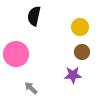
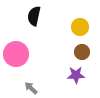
purple star: moved 3 px right
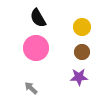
black semicircle: moved 4 px right, 2 px down; rotated 42 degrees counterclockwise
yellow circle: moved 2 px right
pink circle: moved 20 px right, 6 px up
purple star: moved 3 px right, 2 px down
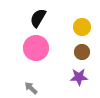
black semicircle: rotated 60 degrees clockwise
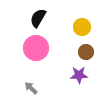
brown circle: moved 4 px right
purple star: moved 2 px up
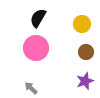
yellow circle: moved 3 px up
purple star: moved 6 px right, 6 px down; rotated 18 degrees counterclockwise
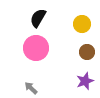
brown circle: moved 1 px right
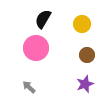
black semicircle: moved 5 px right, 1 px down
brown circle: moved 3 px down
purple star: moved 3 px down
gray arrow: moved 2 px left, 1 px up
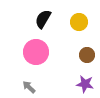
yellow circle: moved 3 px left, 2 px up
pink circle: moved 4 px down
purple star: rotated 30 degrees clockwise
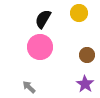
yellow circle: moved 9 px up
pink circle: moved 4 px right, 5 px up
purple star: rotated 24 degrees clockwise
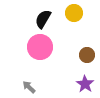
yellow circle: moved 5 px left
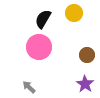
pink circle: moved 1 px left
